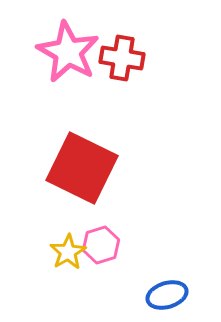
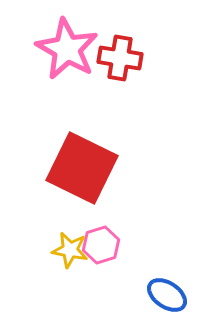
pink star: moved 1 px left, 3 px up
red cross: moved 2 px left
yellow star: moved 2 px right, 2 px up; rotated 30 degrees counterclockwise
blue ellipse: rotated 51 degrees clockwise
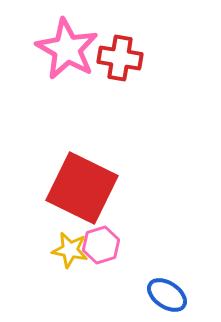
red square: moved 20 px down
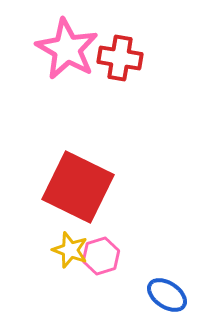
red square: moved 4 px left, 1 px up
pink hexagon: moved 11 px down
yellow star: rotated 9 degrees clockwise
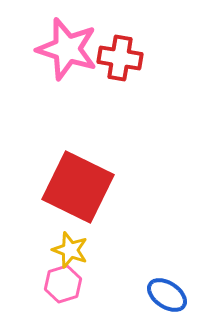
pink star: rotated 12 degrees counterclockwise
pink hexagon: moved 38 px left, 28 px down
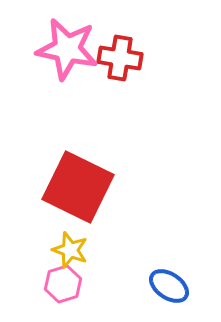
pink star: rotated 6 degrees counterclockwise
blue ellipse: moved 2 px right, 9 px up
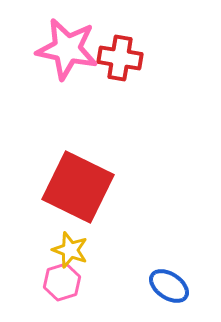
pink hexagon: moved 1 px left, 2 px up
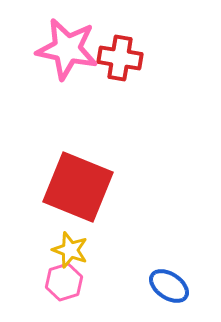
red square: rotated 4 degrees counterclockwise
pink hexagon: moved 2 px right
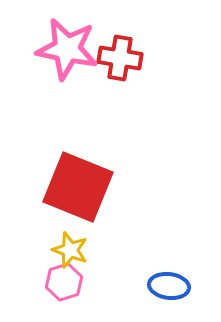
blue ellipse: rotated 27 degrees counterclockwise
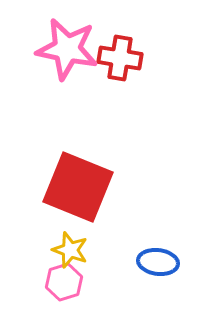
blue ellipse: moved 11 px left, 24 px up
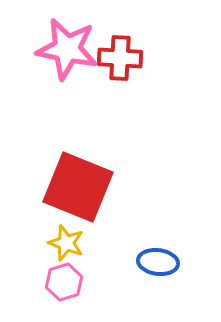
red cross: rotated 6 degrees counterclockwise
yellow star: moved 4 px left, 7 px up
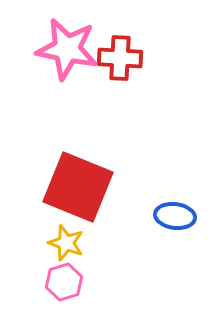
blue ellipse: moved 17 px right, 46 px up
